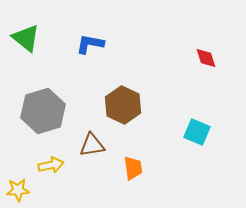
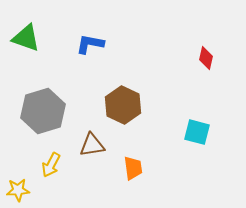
green triangle: rotated 20 degrees counterclockwise
red diamond: rotated 30 degrees clockwise
cyan square: rotated 8 degrees counterclockwise
yellow arrow: rotated 130 degrees clockwise
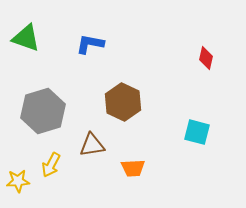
brown hexagon: moved 3 px up
orange trapezoid: rotated 95 degrees clockwise
yellow star: moved 9 px up
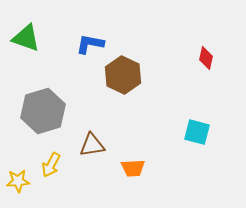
brown hexagon: moved 27 px up
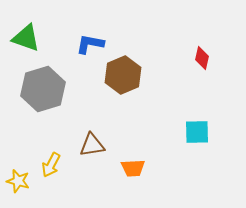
red diamond: moved 4 px left
brown hexagon: rotated 12 degrees clockwise
gray hexagon: moved 22 px up
cyan square: rotated 16 degrees counterclockwise
yellow star: rotated 20 degrees clockwise
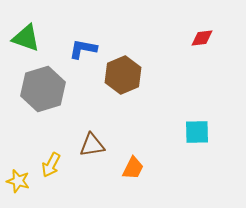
blue L-shape: moved 7 px left, 5 px down
red diamond: moved 20 px up; rotated 70 degrees clockwise
orange trapezoid: rotated 60 degrees counterclockwise
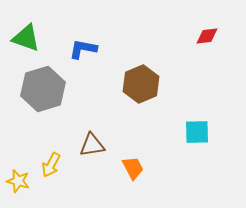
red diamond: moved 5 px right, 2 px up
brown hexagon: moved 18 px right, 9 px down
orange trapezoid: rotated 55 degrees counterclockwise
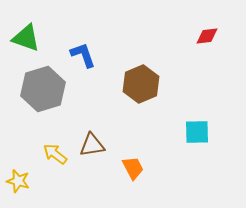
blue L-shape: moved 6 px down; rotated 60 degrees clockwise
yellow arrow: moved 4 px right, 11 px up; rotated 100 degrees clockwise
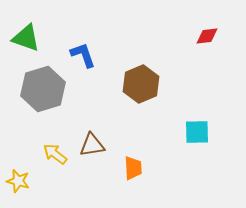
orange trapezoid: rotated 25 degrees clockwise
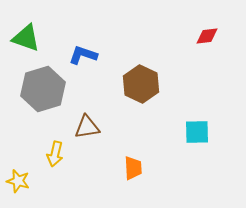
blue L-shape: rotated 52 degrees counterclockwise
brown hexagon: rotated 12 degrees counterclockwise
brown triangle: moved 5 px left, 18 px up
yellow arrow: rotated 115 degrees counterclockwise
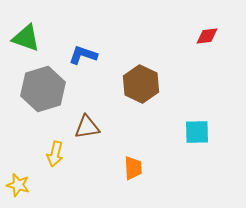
yellow star: moved 4 px down
